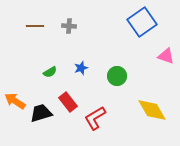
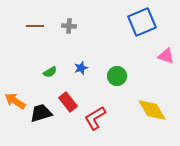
blue square: rotated 12 degrees clockwise
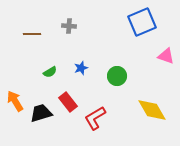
brown line: moved 3 px left, 8 px down
orange arrow: rotated 25 degrees clockwise
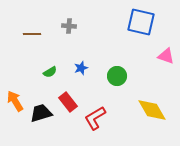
blue square: moved 1 px left; rotated 36 degrees clockwise
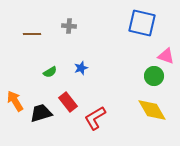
blue square: moved 1 px right, 1 px down
green circle: moved 37 px right
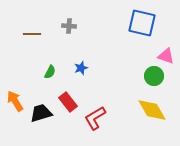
green semicircle: rotated 32 degrees counterclockwise
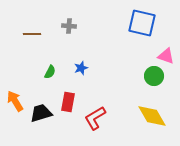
red rectangle: rotated 48 degrees clockwise
yellow diamond: moved 6 px down
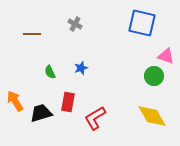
gray cross: moved 6 px right, 2 px up; rotated 24 degrees clockwise
green semicircle: rotated 128 degrees clockwise
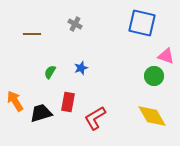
green semicircle: rotated 56 degrees clockwise
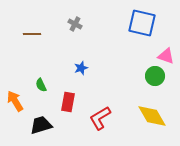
green semicircle: moved 9 px left, 13 px down; rotated 56 degrees counterclockwise
green circle: moved 1 px right
black trapezoid: moved 12 px down
red L-shape: moved 5 px right
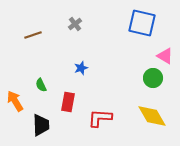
gray cross: rotated 24 degrees clockwise
brown line: moved 1 px right, 1 px down; rotated 18 degrees counterclockwise
pink triangle: moved 1 px left; rotated 12 degrees clockwise
green circle: moved 2 px left, 2 px down
red L-shape: rotated 35 degrees clockwise
black trapezoid: rotated 105 degrees clockwise
